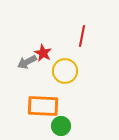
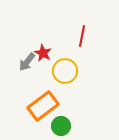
gray arrow: rotated 24 degrees counterclockwise
orange rectangle: rotated 40 degrees counterclockwise
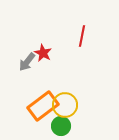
yellow circle: moved 34 px down
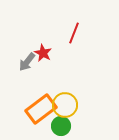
red line: moved 8 px left, 3 px up; rotated 10 degrees clockwise
orange rectangle: moved 2 px left, 3 px down
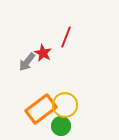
red line: moved 8 px left, 4 px down
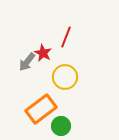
yellow circle: moved 28 px up
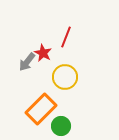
orange rectangle: rotated 8 degrees counterclockwise
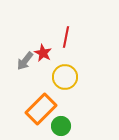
red line: rotated 10 degrees counterclockwise
gray arrow: moved 2 px left, 1 px up
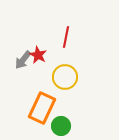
red star: moved 5 px left, 2 px down
gray arrow: moved 2 px left, 1 px up
orange rectangle: moved 1 px right, 1 px up; rotated 20 degrees counterclockwise
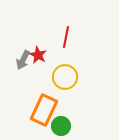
gray arrow: rotated 12 degrees counterclockwise
orange rectangle: moved 2 px right, 2 px down
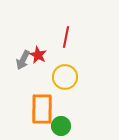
orange rectangle: moved 2 px left, 1 px up; rotated 24 degrees counterclockwise
